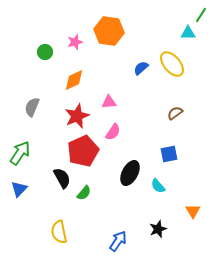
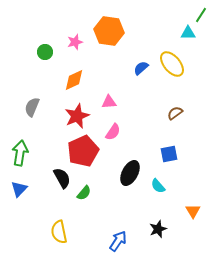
green arrow: rotated 25 degrees counterclockwise
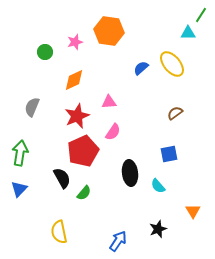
black ellipse: rotated 35 degrees counterclockwise
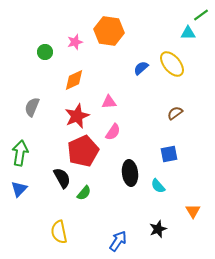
green line: rotated 21 degrees clockwise
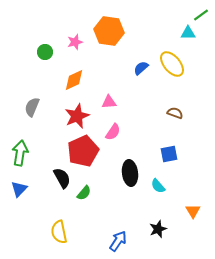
brown semicircle: rotated 56 degrees clockwise
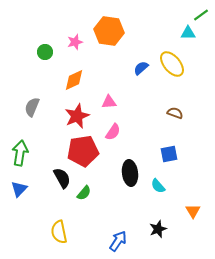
red pentagon: rotated 16 degrees clockwise
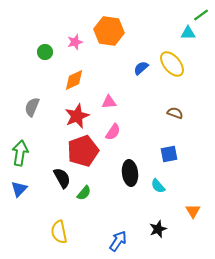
red pentagon: rotated 12 degrees counterclockwise
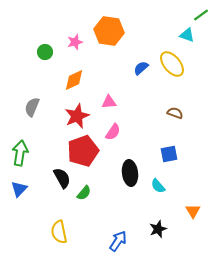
cyan triangle: moved 1 px left, 2 px down; rotated 21 degrees clockwise
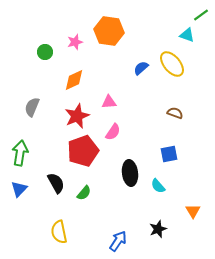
black semicircle: moved 6 px left, 5 px down
